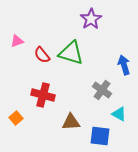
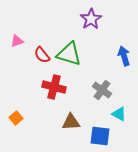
green triangle: moved 2 px left, 1 px down
blue arrow: moved 9 px up
red cross: moved 11 px right, 8 px up
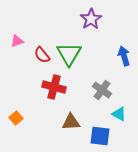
green triangle: rotated 44 degrees clockwise
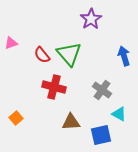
pink triangle: moved 6 px left, 2 px down
green triangle: rotated 12 degrees counterclockwise
blue square: moved 1 px right, 1 px up; rotated 20 degrees counterclockwise
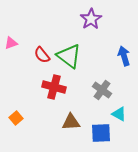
green triangle: moved 2 px down; rotated 12 degrees counterclockwise
blue square: moved 2 px up; rotated 10 degrees clockwise
